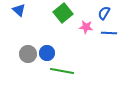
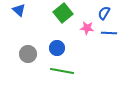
pink star: moved 1 px right, 1 px down
blue circle: moved 10 px right, 5 px up
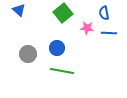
blue semicircle: rotated 40 degrees counterclockwise
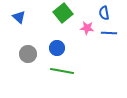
blue triangle: moved 7 px down
